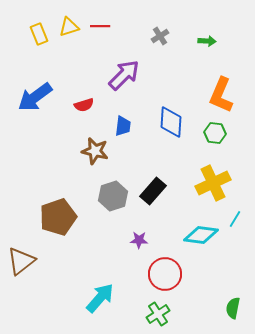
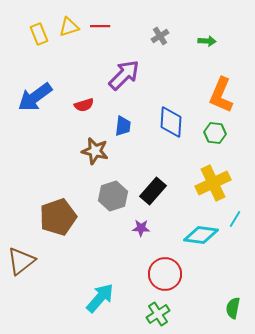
purple star: moved 2 px right, 12 px up
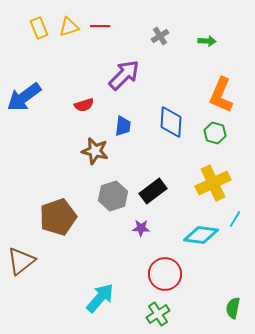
yellow rectangle: moved 6 px up
blue arrow: moved 11 px left
green hexagon: rotated 10 degrees clockwise
black rectangle: rotated 12 degrees clockwise
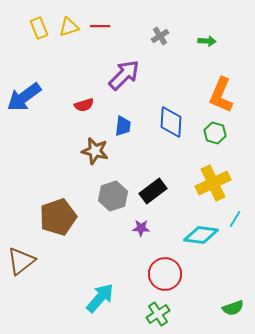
green semicircle: rotated 120 degrees counterclockwise
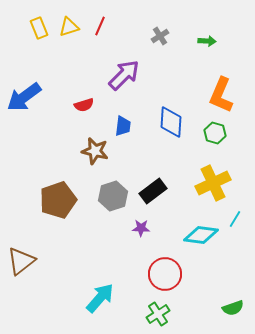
red line: rotated 66 degrees counterclockwise
brown pentagon: moved 17 px up
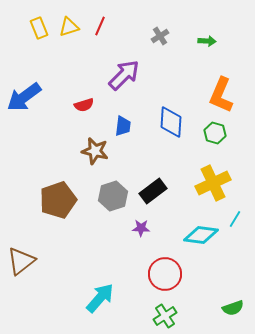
green cross: moved 7 px right, 2 px down
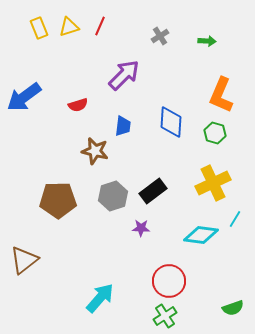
red semicircle: moved 6 px left
brown pentagon: rotated 18 degrees clockwise
brown triangle: moved 3 px right, 1 px up
red circle: moved 4 px right, 7 px down
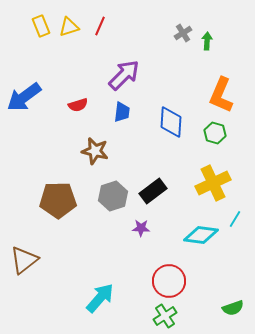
yellow rectangle: moved 2 px right, 2 px up
gray cross: moved 23 px right, 3 px up
green arrow: rotated 90 degrees counterclockwise
blue trapezoid: moved 1 px left, 14 px up
